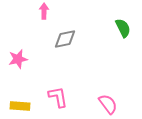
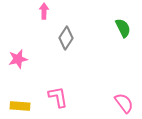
gray diamond: moved 1 px right, 1 px up; rotated 45 degrees counterclockwise
pink semicircle: moved 16 px right, 1 px up
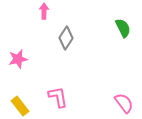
yellow rectangle: rotated 48 degrees clockwise
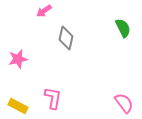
pink arrow: rotated 126 degrees counterclockwise
gray diamond: rotated 20 degrees counterclockwise
pink L-shape: moved 5 px left, 1 px down; rotated 20 degrees clockwise
yellow rectangle: moved 2 px left; rotated 24 degrees counterclockwise
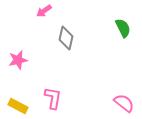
pink star: moved 1 px down
pink semicircle: rotated 15 degrees counterclockwise
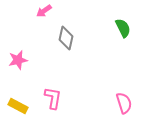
pink semicircle: rotated 35 degrees clockwise
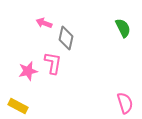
pink arrow: moved 12 px down; rotated 56 degrees clockwise
pink star: moved 10 px right, 11 px down
pink L-shape: moved 35 px up
pink semicircle: moved 1 px right
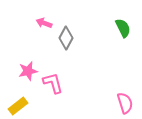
gray diamond: rotated 15 degrees clockwise
pink L-shape: moved 20 px down; rotated 25 degrees counterclockwise
yellow rectangle: rotated 66 degrees counterclockwise
